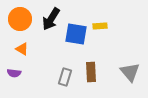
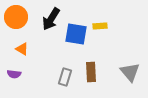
orange circle: moved 4 px left, 2 px up
purple semicircle: moved 1 px down
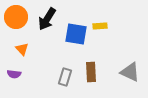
black arrow: moved 4 px left
orange triangle: rotated 16 degrees clockwise
gray triangle: rotated 25 degrees counterclockwise
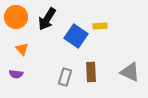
blue square: moved 2 px down; rotated 25 degrees clockwise
purple semicircle: moved 2 px right
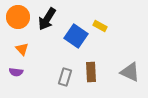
orange circle: moved 2 px right
yellow rectangle: rotated 32 degrees clockwise
purple semicircle: moved 2 px up
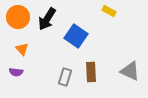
yellow rectangle: moved 9 px right, 15 px up
gray triangle: moved 1 px up
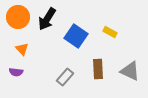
yellow rectangle: moved 1 px right, 21 px down
brown rectangle: moved 7 px right, 3 px up
gray rectangle: rotated 24 degrees clockwise
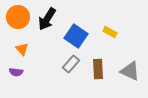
gray rectangle: moved 6 px right, 13 px up
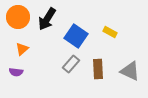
orange triangle: rotated 32 degrees clockwise
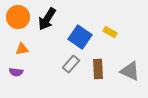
blue square: moved 4 px right, 1 px down
orange triangle: rotated 32 degrees clockwise
